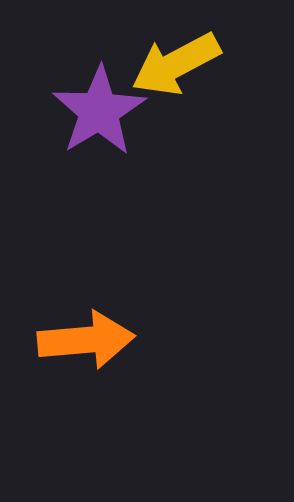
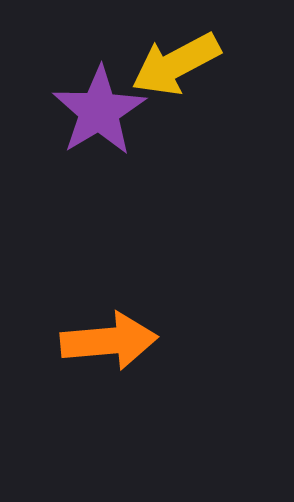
orange arrow: moved 23 px right, 1 px down
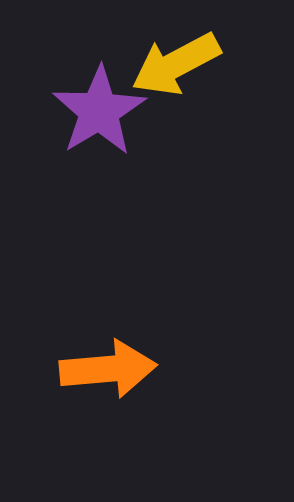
orange arrow: moved 1 px left, 28 px down
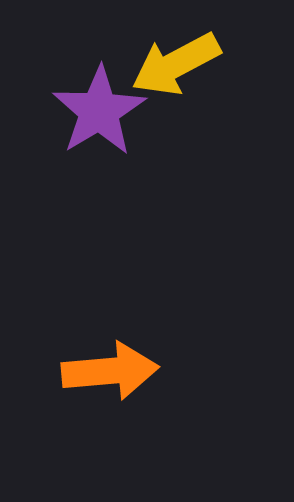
orange arrow: moved 2 px right, 2 px down
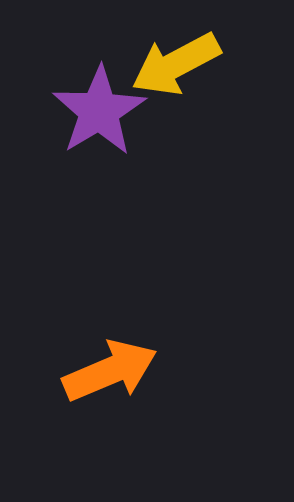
orange arrow: rotated 18 degrees counterclockwise
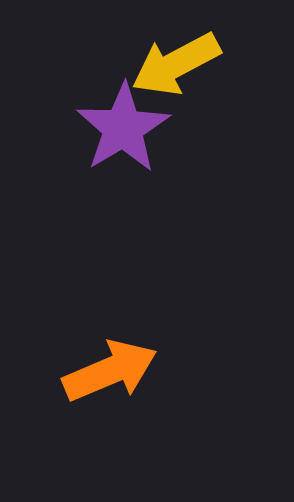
purple star: moved 24 px right, 17 px down
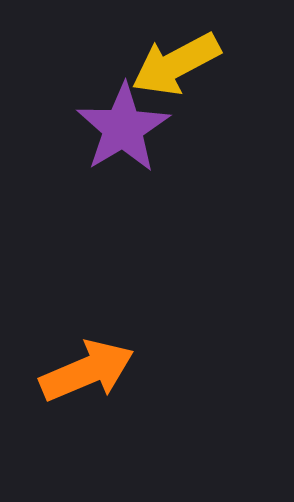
orange arrow: moved 23 px left
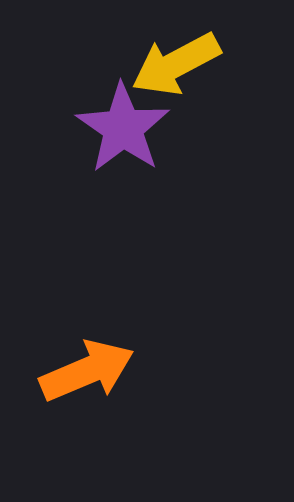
purple star: rotated 6 degrees counterclockwise
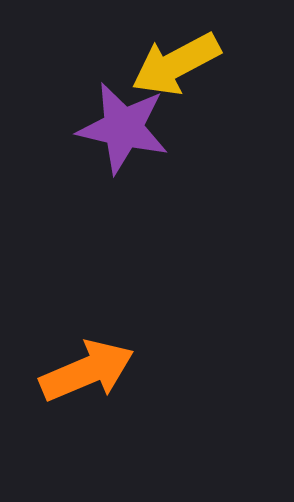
purple star: rotated 22 degrees counterclockwise
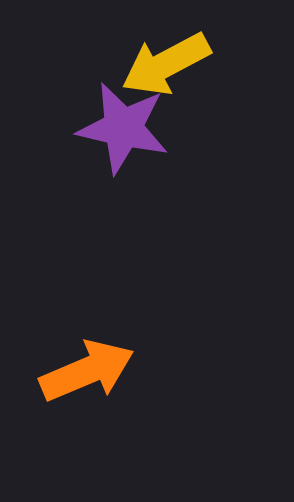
yellow arrow: moved 10 px left
